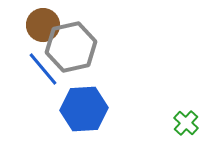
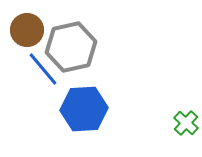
brown circle: moved 16 px left, 5 px down
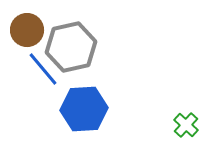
green cross: moved 2 px down
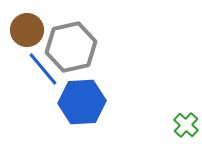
blue hexagon: moved 2 px left, 7 px up
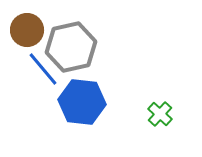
blue hexagon: rotated 9 degrees clockwise
green cross: moved 26 px left, 11 px up
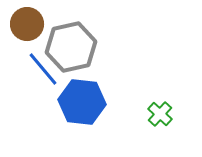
brown circle: moved 6 px up
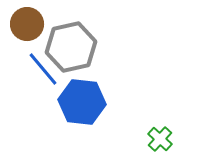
green cross: moved 25 px down
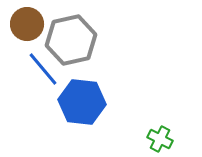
gray hexagon: moved 7 px up
green cross: rotated 15 degrees counterclockwise
